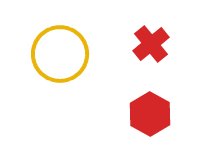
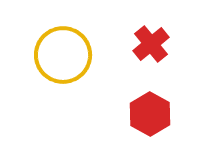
yellow circle: moved 3 px right, 1 px down
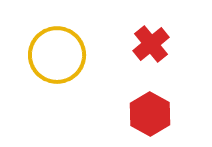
yellow circle: moved 6 px left
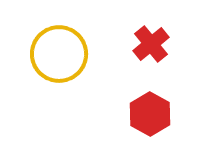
yellow circle: moved 2 px right, 1 px up
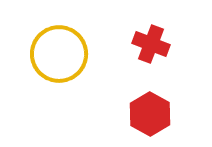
red cross: rotated 30 degrees counterclockwise
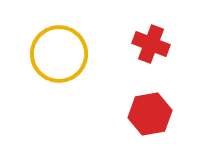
red hexagon: rotated 21 degrees clockwise
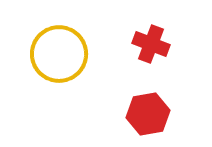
red hexagon: moved 2 px left
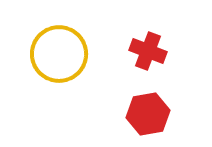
red cross: moved 3 px left, 7 px down
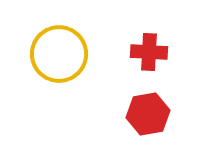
red cross: moved 1 px right, 1 px down; rotated 18 degrees counterclockwise
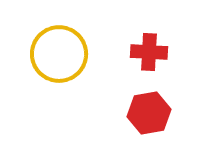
red hexagon: moved 1 px right, 1 px up
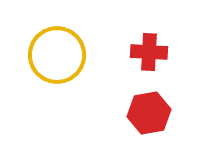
yellow circle: moved 2 px left, 1 px down
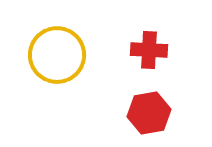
red cross: moved 2 px up
